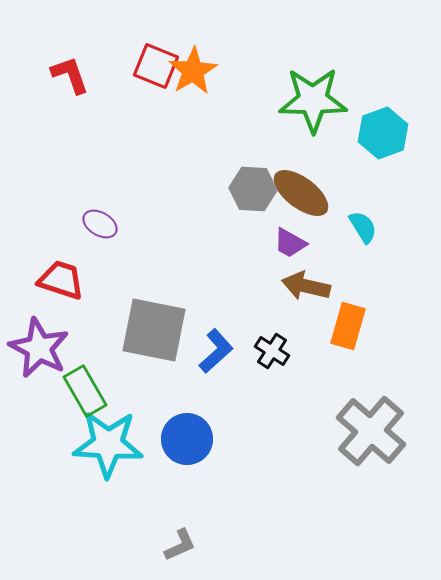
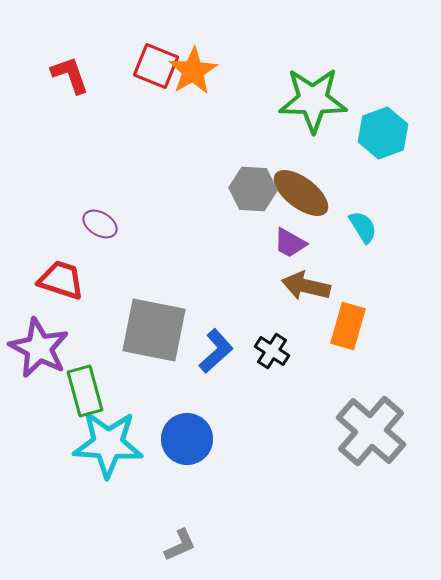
green rectangle: rotated 15 degrees clockwise
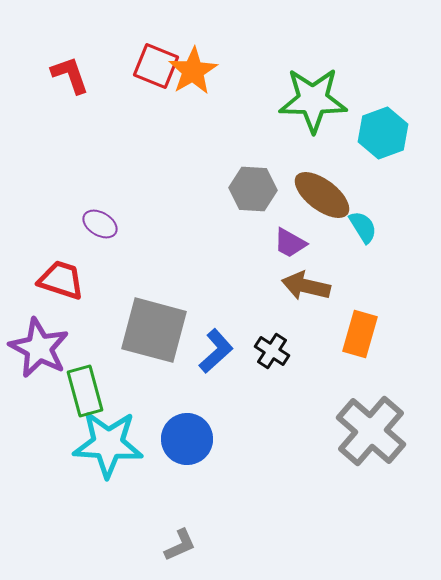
brown ellipse: moved 21 px right, 2 px down
orange rectangle: moved 12 px right, 8 px down
gray square: rotated 4 degrees clockwise
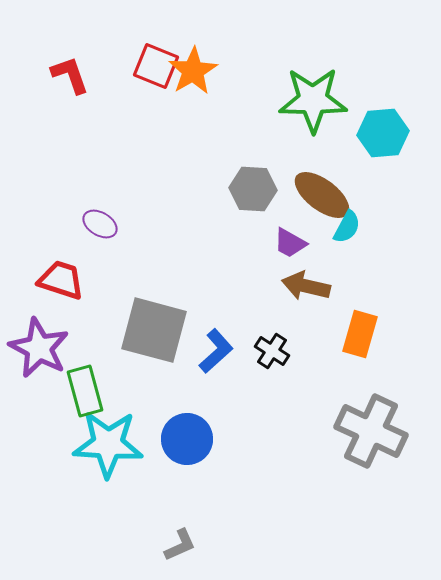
cyan hexagon: rotated 15 degrees clockwise
cyan semicircle: moved 16 px left; rotated 60 degrees clockwise
gray cross: rotated 16 degrees counterclockwise
